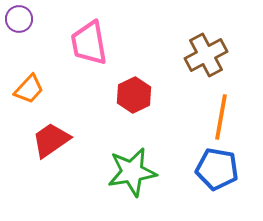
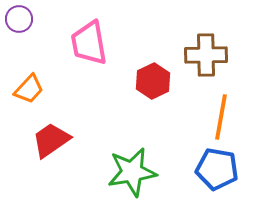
brown cross: rotated 27 degrees clockwise
red hexagon: moved 19 px right, 14 px up
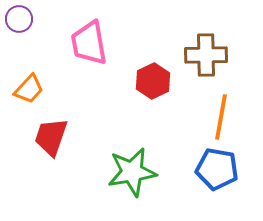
red trapezoid: moved 3 px up; rotated 36 degrees counterclockwise
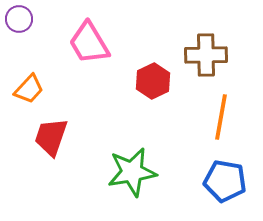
pink trapezoid: rotated 21 degrees counterclockwise
blue pentagon: moved 8 px right, 12 px down
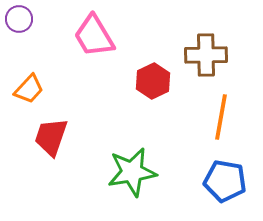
pink trapezoid: moved 5 px right, 7 px up
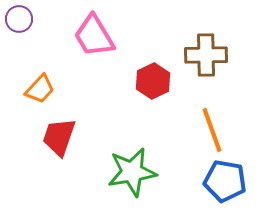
orange trapezoid: moved 11 px right
orange line: moved 9 px left, 13 px down; rotated 30 degrees counterclockwise
red trapezoid: moved 8 px right
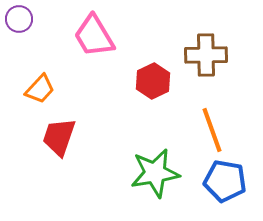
green star: moved 23 px right, 1 px down
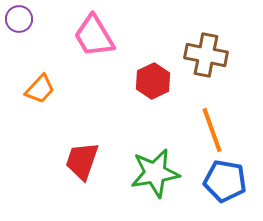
brown cross: rotated 12 degrees clockwise
red trapezoid: moved 23 px right, 24 px down
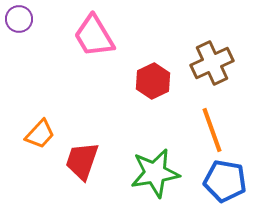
brown cross: moved 6 px right, 8 px down; rotated 36 degrees counterclockwise
orange trapezoid: moved 45 px down
